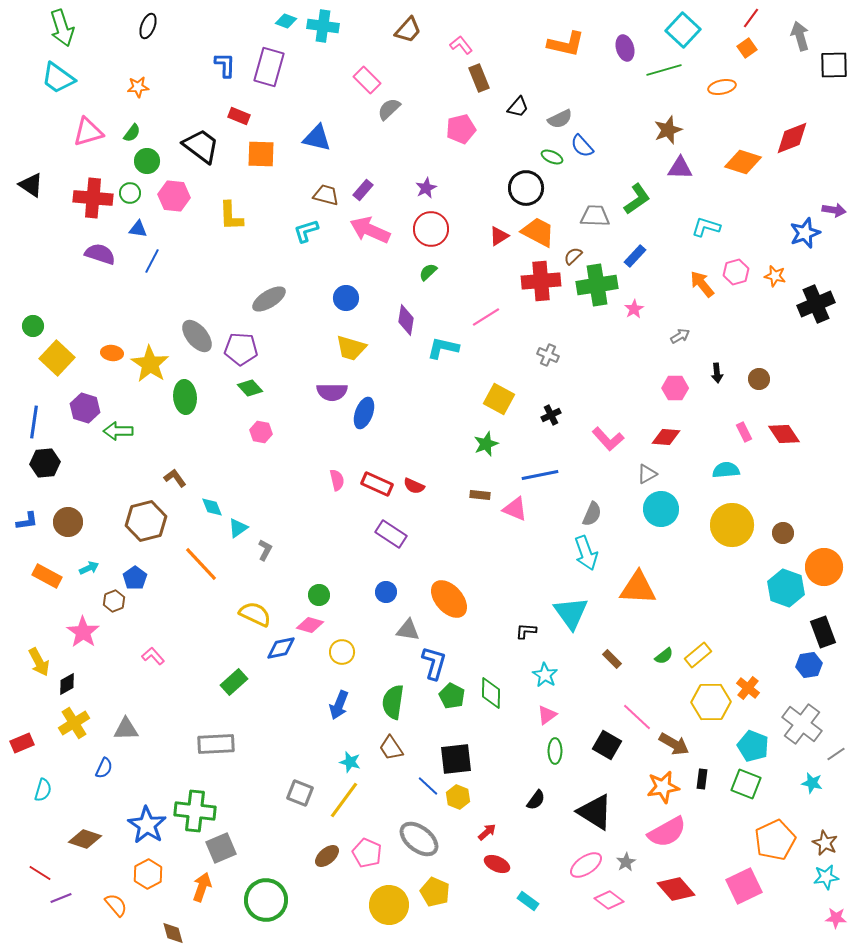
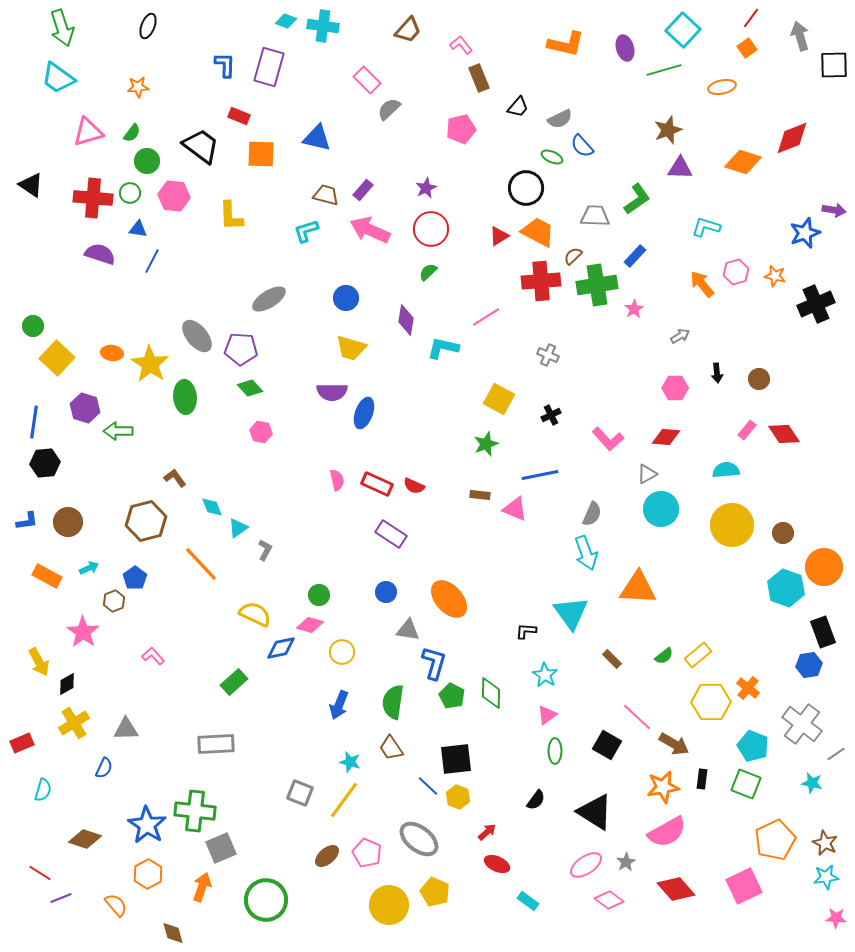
pink rectangle at (744, 432): moved 3 px right, 2 px up; rotated 66 degrees clockwise
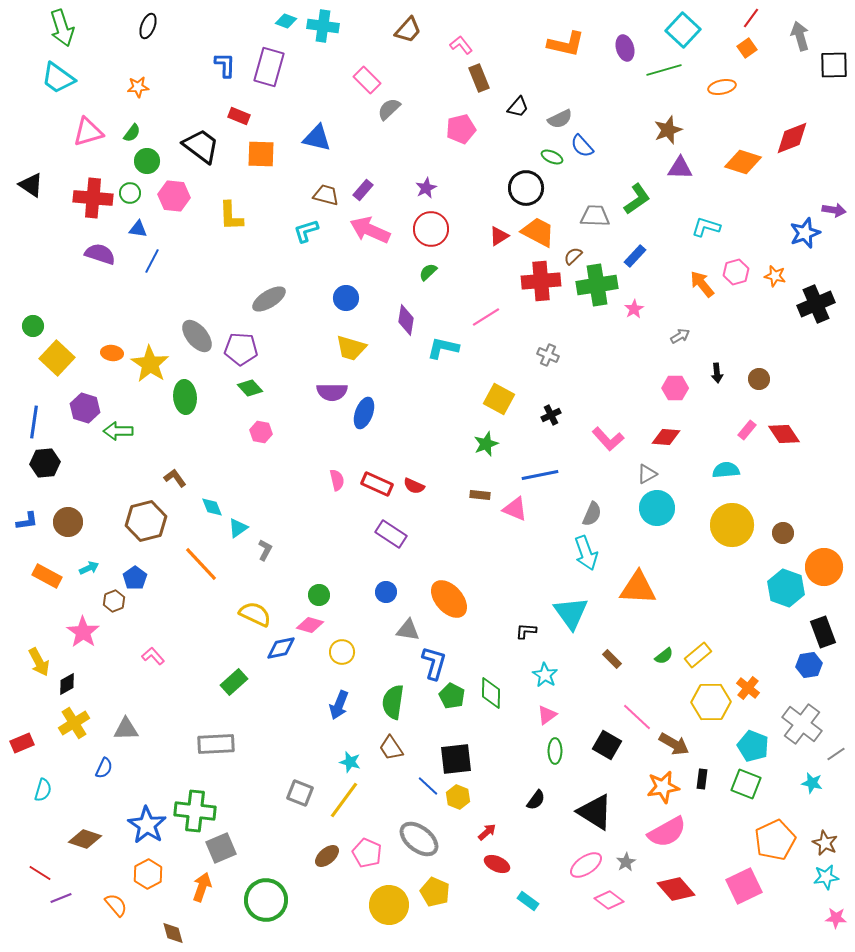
cyan circle at (661, 509): moved 4 px left, 1 px up
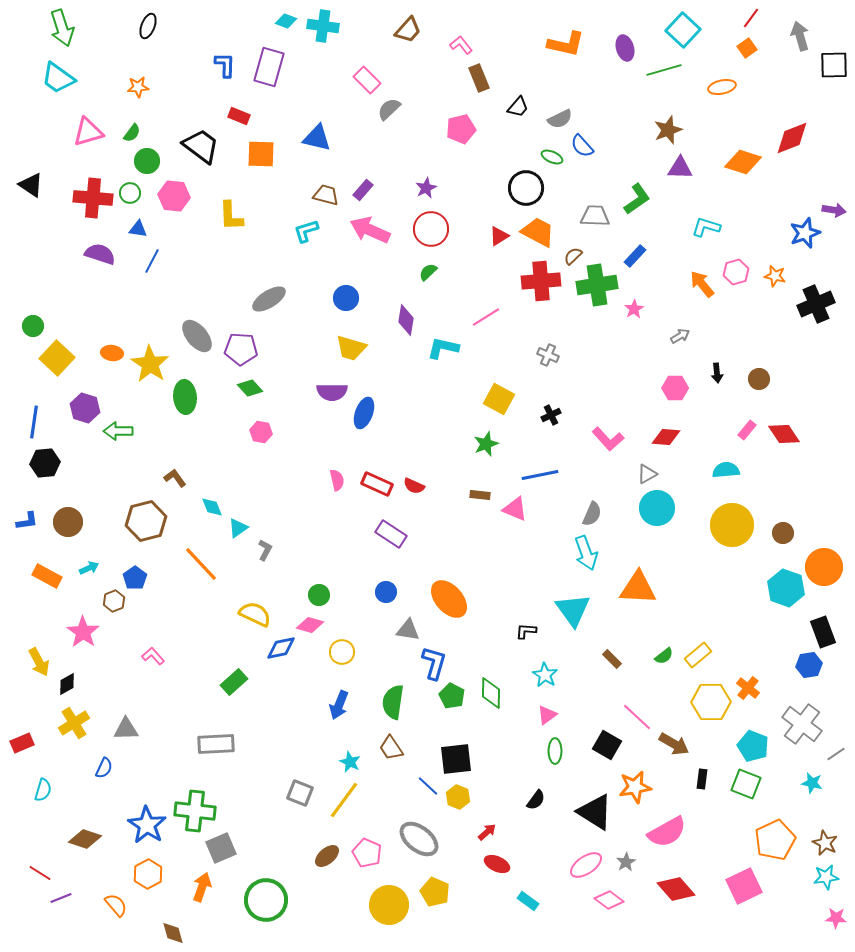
cyan triangle at (571, 613): moved 2 px right, 3 px up
cyan star at (350, 762): rotated 10 degrees clockwise
orange star at (663, 787): moved 28 px left
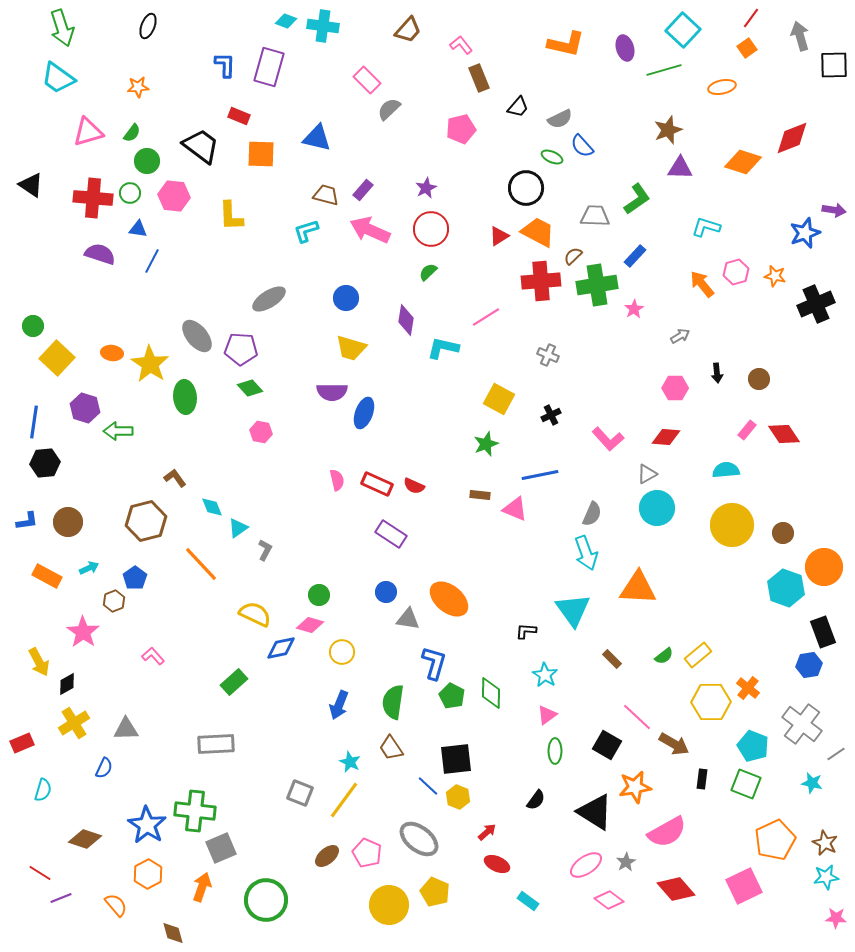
orange ellipse at (449, 599): rotated 9 degrees counterclockwise
gray triangle at (408, 630): moved 11 px up
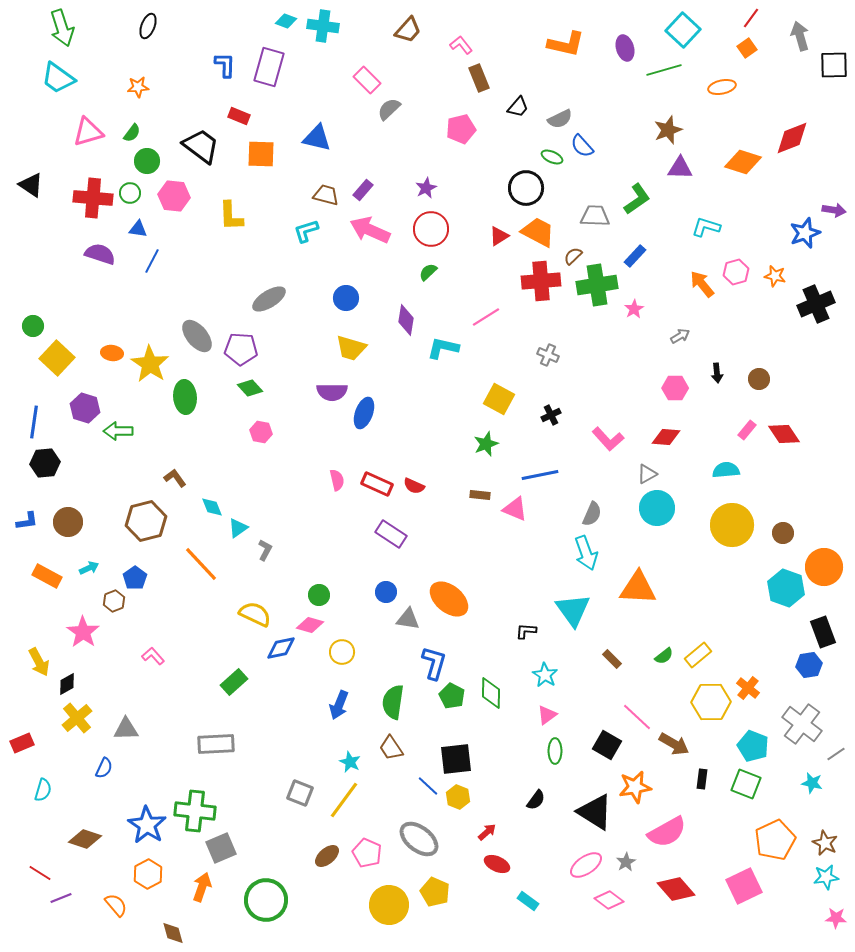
yellow cross at (74, 723): moved 3 px right, 5 px up; rotated 8 degrees counterclockwise
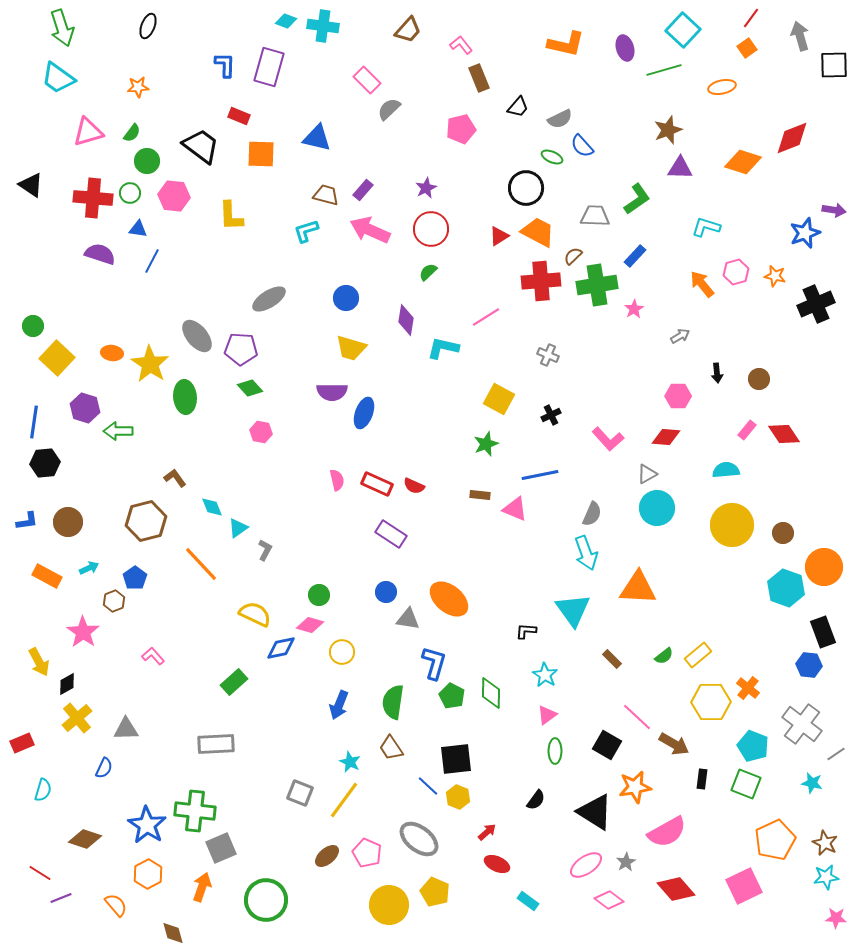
pink hexagon at (675, 388): moved 3 px right, 8 px down
blue hexagon at (809, 665): rotated 15 degrees clockwise
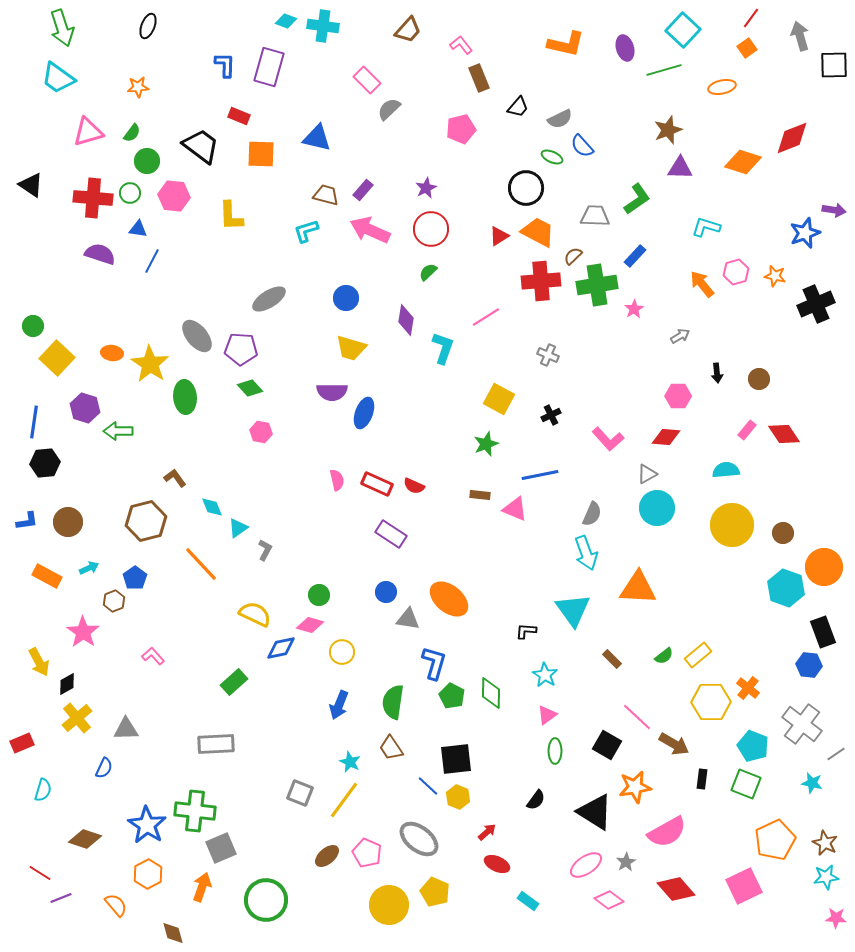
cyan L-shape at (443, 348): rotated 96 degrees clockwise
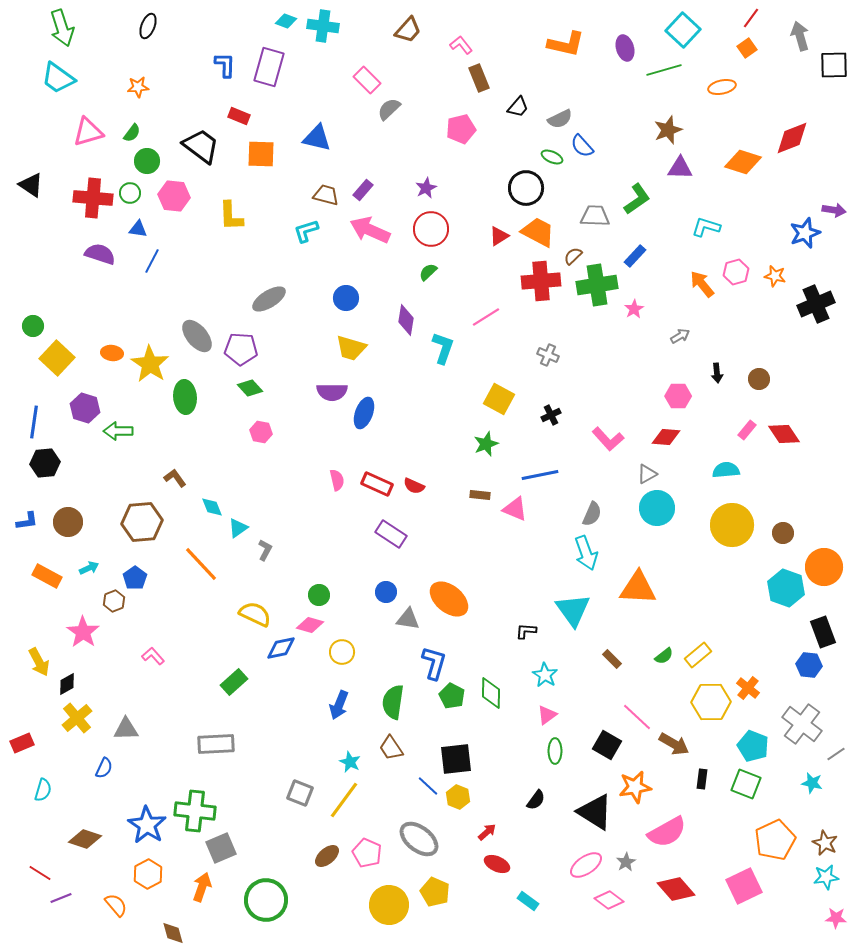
brown hexagon at (146, 521): moved 4 px left, 1 px down; rotated 9 degrees clockwise
